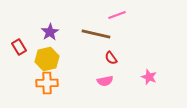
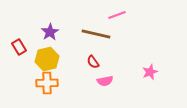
red semicircle: moved 18 px left, 4 px down
pink star: moved 1 px right, 5 px up; rotated 28 degrees clockwise
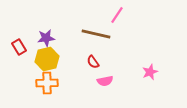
pink line: rotated 36 degrees counterclockwise
purple star: moved 4 px left, 6 px down; rotated 24 degrees clockwise
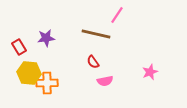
yellow hexagon: moved 18 px left, 14 px down; rotated 20 degrees clockwise
